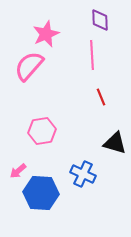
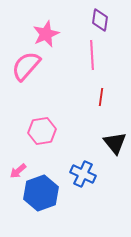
purple diamond: rotated 10 degrees clockwise
pink semicircle: moved 3 px left
red line: rotated 30 degrees clockwise
black triangle: rotated 35 degrees clockwise
blue hexagon: rotated 24 degrees counterclockwise
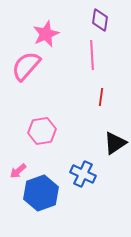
black triangle: rotated 35 degrees clockwise
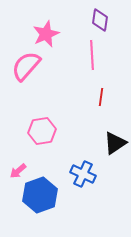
blue hexagon: moved 1 px left, 2 px down
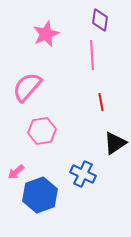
pink semicircle: moved 1 px right, 21 px down
red line: moved 5 px down; rotated 18 degrees counterclockwise
pink arrow: moved 2 px left, 1 px down
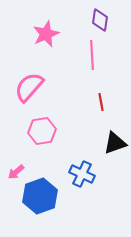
pink semicircle: moved 2 px right
black triangle: rotated 15 degrees clockwise
blue cross: moved 1 px left
blue hexagon: moved 1 px down
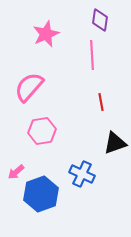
blue hexagon: moved 1 px right, 2 px up
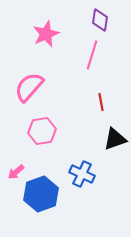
pink line: rotated 20 degrees clockwise
black triangle: moved 4 px up
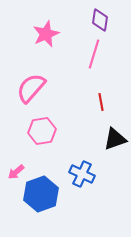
pink line: moved 2 px right, 1 px up
pink semicircle: moved 2 px right, 1 px down
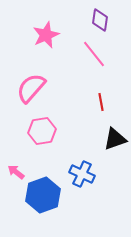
pink star: moved 1 px down
pink line: rotated 56 degrees counterclockwise
pink arrow: rotated 78 degrees clockwise
blue hexagon: moved 2 px right, 1 px down
